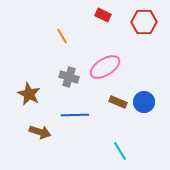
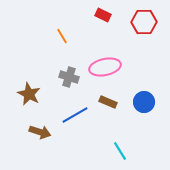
pink ellipse: rotated 20 degrees clockwise
brown rectangle: moved 10 px left
blue line: rotated 28 degrees counterclockwise
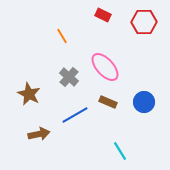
pink ellipse: rotated 60 degrees clockwise
gray cross: rotated 24 degrees clockwise
brown arrow: moved 1 px left, 2 px down; rotated 30 degrees counterclockwise
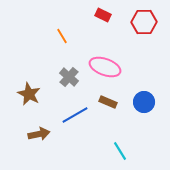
pink ellipse: rotated 28 degrees counterclockwise
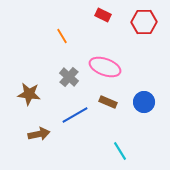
brown star: rotated 20 degrees counterclockwise
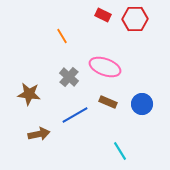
red hexagon: moved 9 px left, 3 px up
blue circle: moved 2 px left, 2 px down
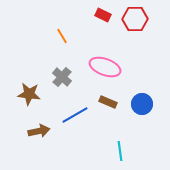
gray cross: moved 7 px left
brown arrow: moved 3 px up
cyan line: rotated 24 degrees clockwise
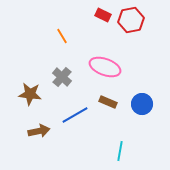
red hexagon: moved 4 px left, 1 px down; rotated 10 degrees counterclockwise
brown star: moved 1 px right
cyan line: rotated 18 degrees clockwise
